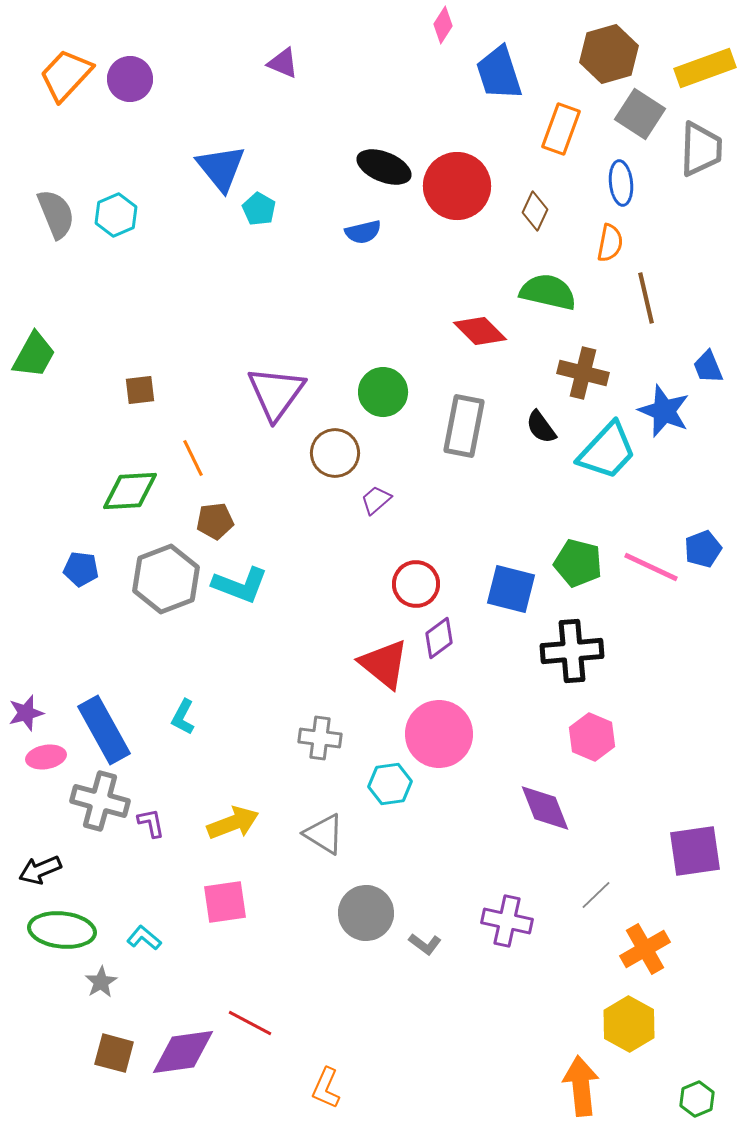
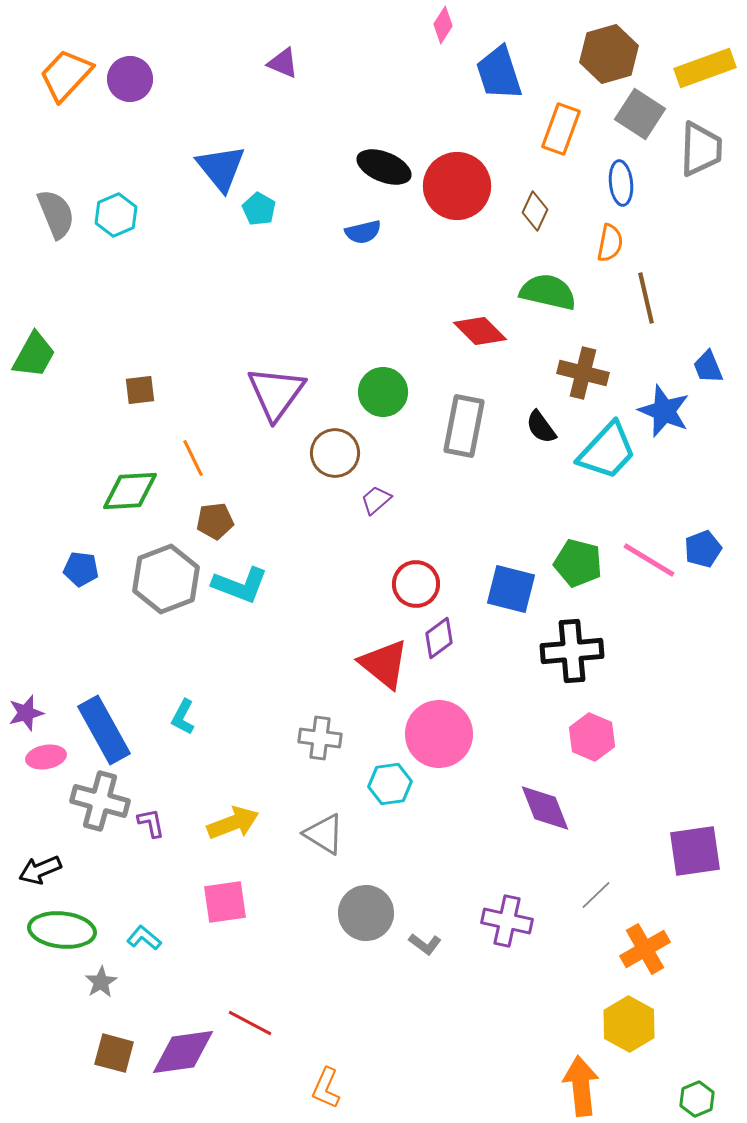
pink line at (651, 567): moved 2 px left, 7 px up; rotated 6 degrees clockwise
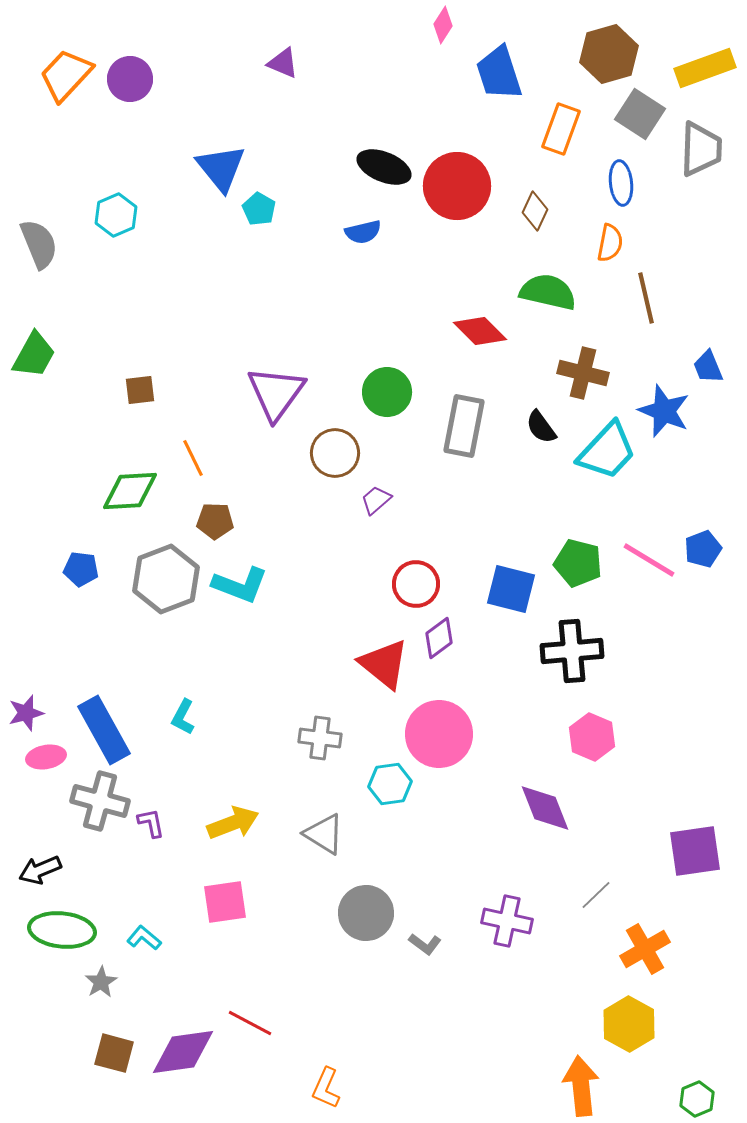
gray semicircle at (56, 214): moved 17 px left, 30 px down
green circle at (383, 392): moved 4 px right
brown pentagon at (215, 521): rotated 9 degrees clockwise
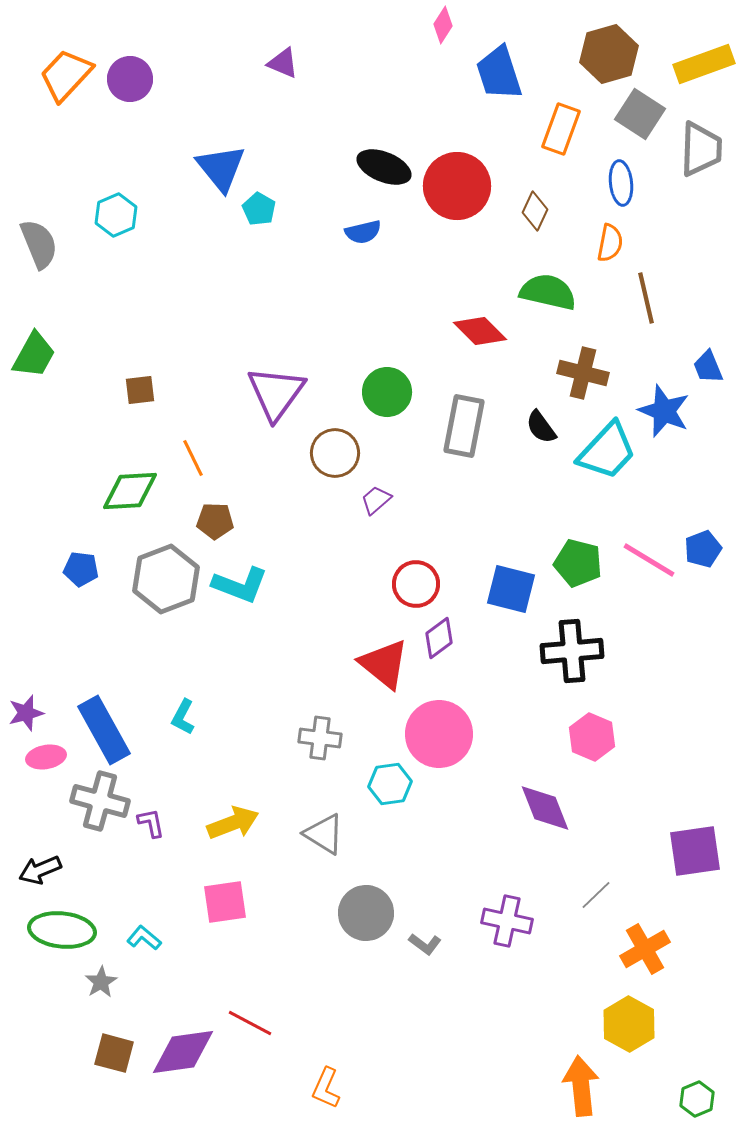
yellow rectangle at (705, 68): moved 1 px left, 4 px up
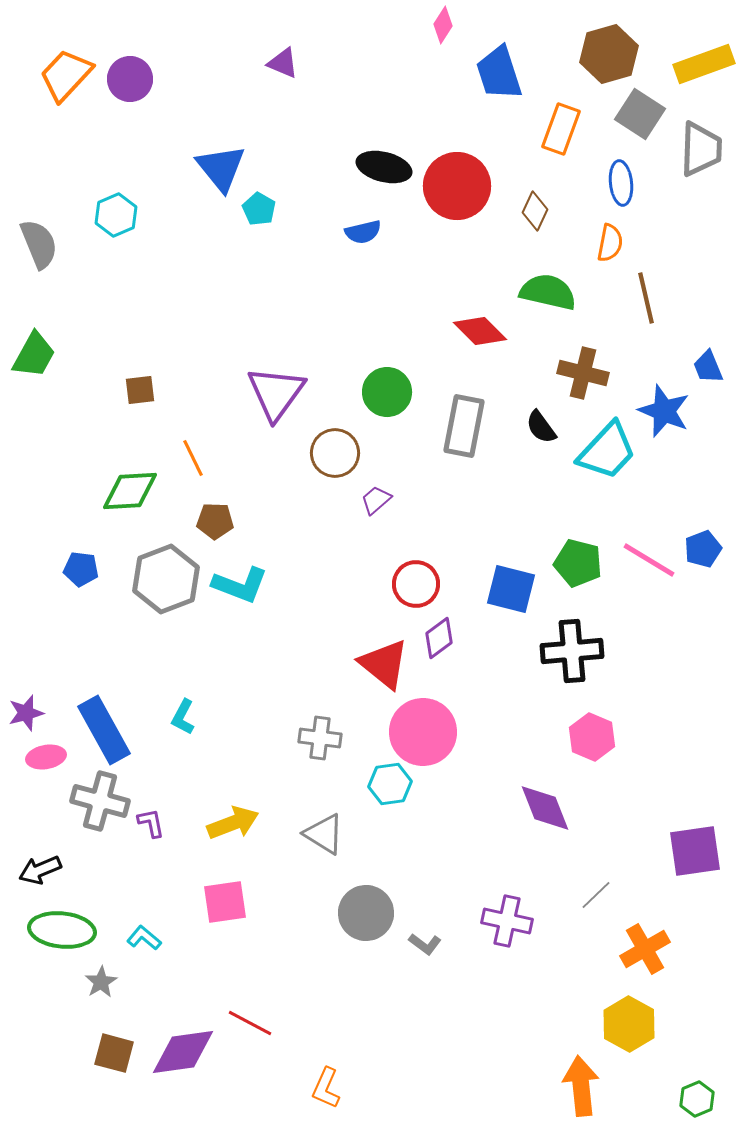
black ellipse at (384, 167): rotated 8 degrees counterclockwise
pink circle at (439, 734): moved 16 px left, 2 px up
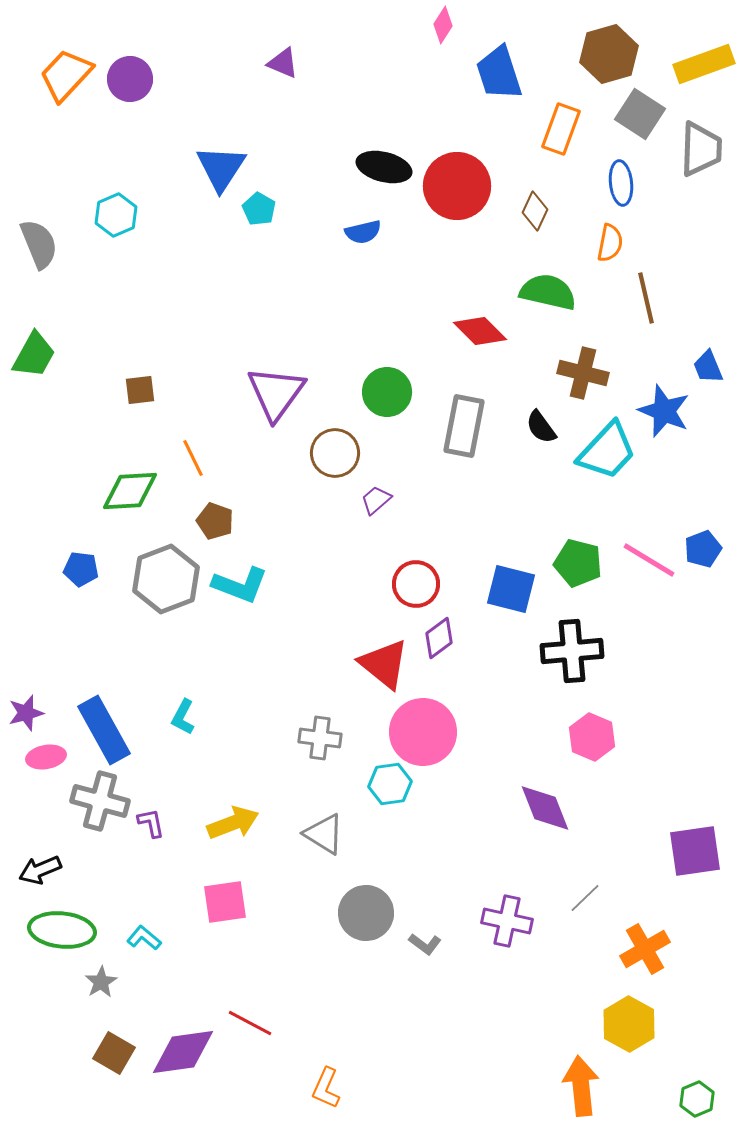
blue triangle at (221, 168): rotated 12 degrees clockwise
brown pentagon at (215, 521): rotated 18 degrees clockwise
gray line at (596, 895): moved 11 px left, 3 px down
brown square at (114, 1053): rotated 15 degrees clockwise
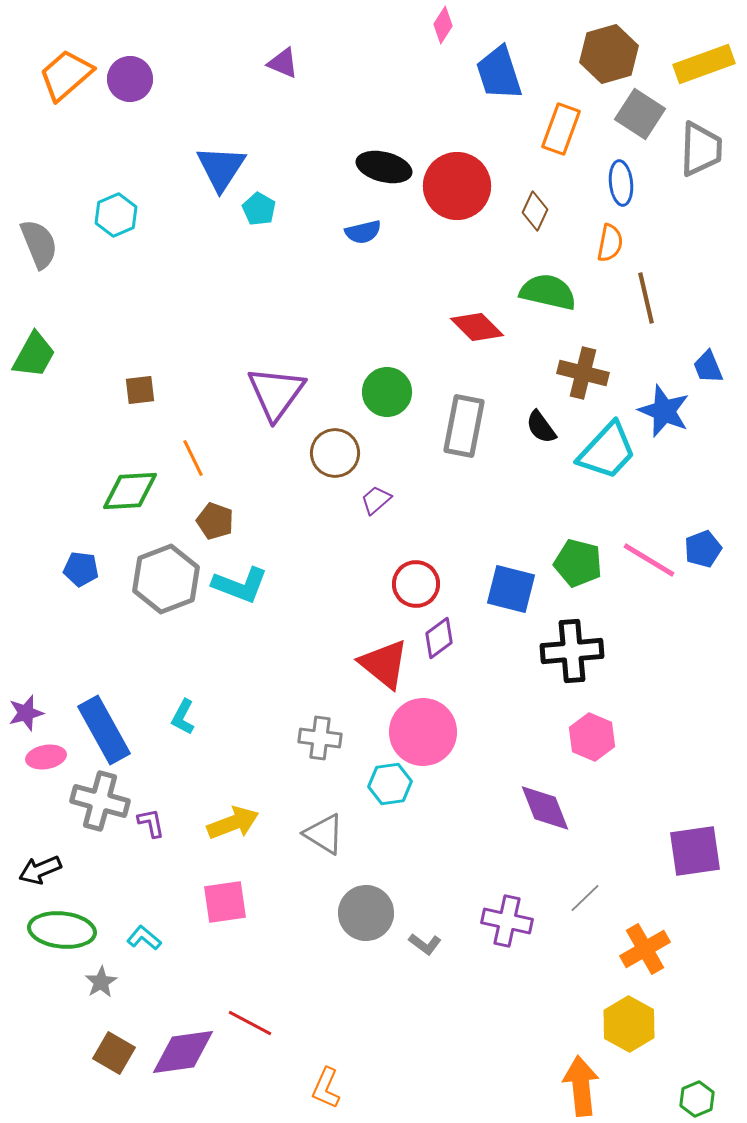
orange trapezoid at (66, 75): rotated 6 degrees clockwise
red diamond at (480, 331): moved 3 px left, 4 px up
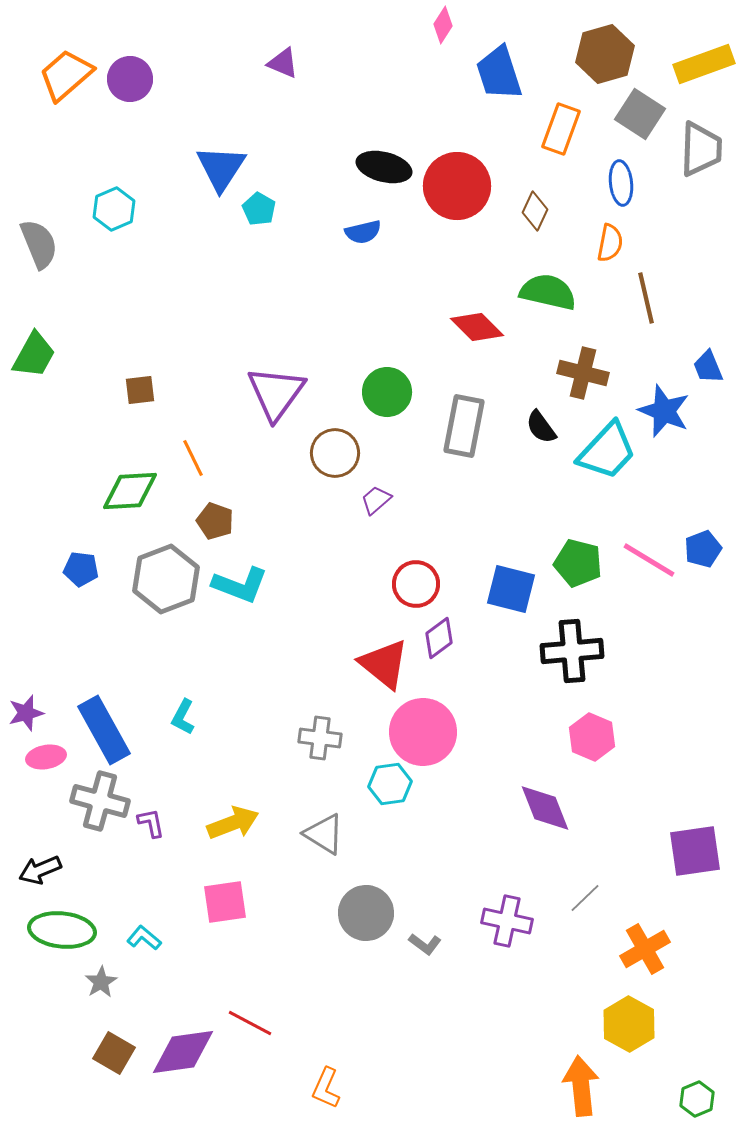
brown hexagon at (609, 54): moved 4 px left
cyan hexagon at (116, 215): moved 2 px left, 6 px up
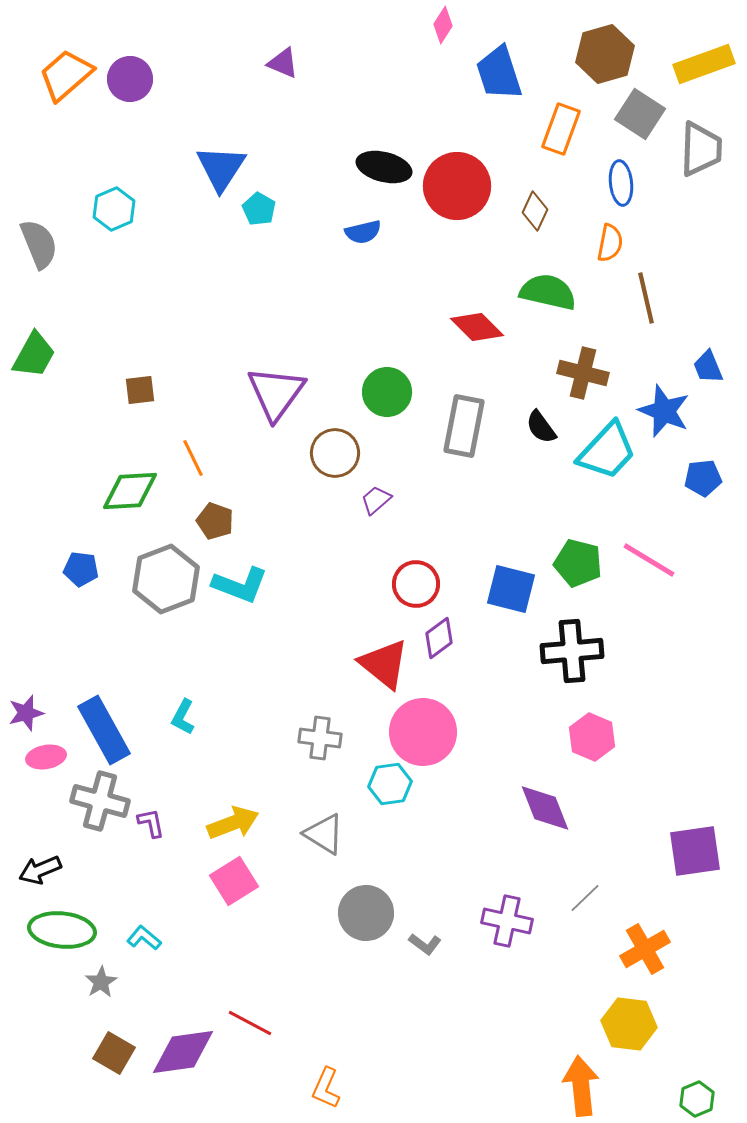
blue pentagon at (703, 549): moved 71 px up; rotated 15 degrees clockwise
pink square at (225, 902): moved 9 px right, 21 px up; rotated 24 degrees counterclockwise
yellow hexagon at (629, 1024): rotated 22 degrees counterclockwise
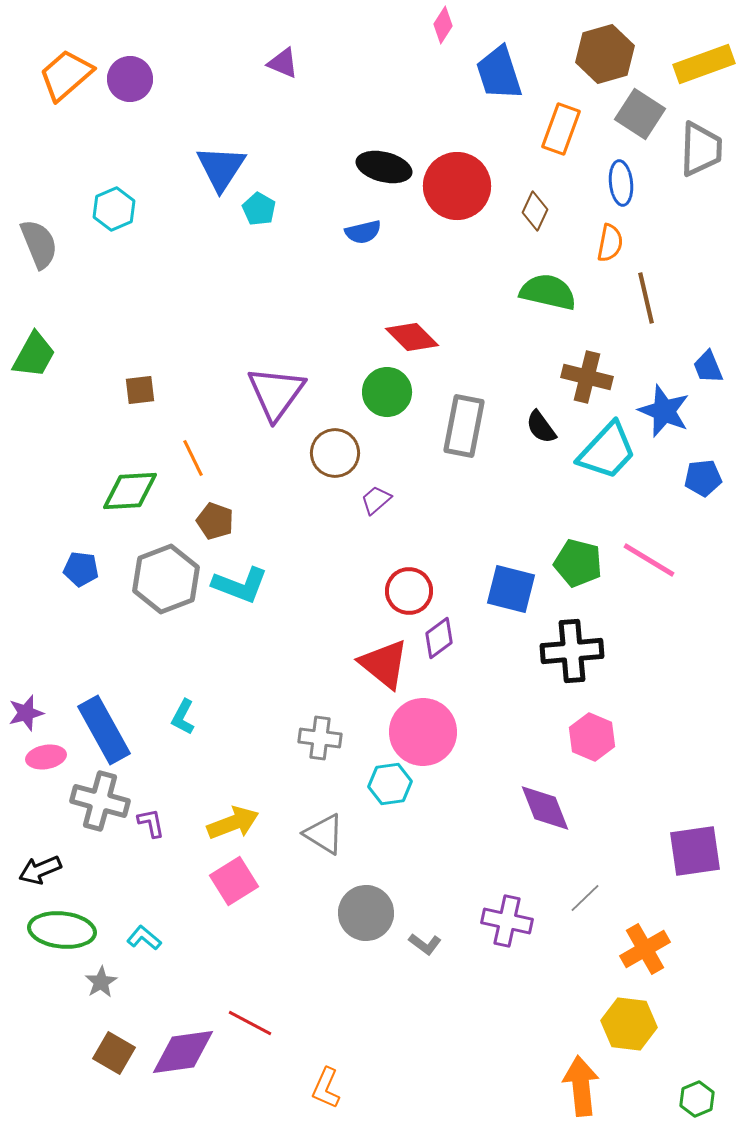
red diamond at (477, 327): moved 65 px left, 10 px down
brown cross at (583, 373): moved 4 px right, 4 px down
red circle at (416, 584): moved 7 px left, 7 px down
